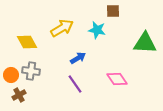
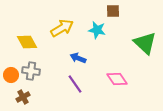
green triangle: rotated 40 degrees clockwise
blue arrow: rotated 126 degrees counterclockwise
brown cross: moved 4 px right, 2 px down
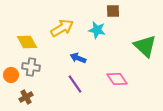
green triangle: moved 3 px down
gray cross: moved 4 px up
brown cross: moved 3 px right
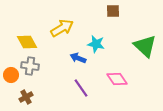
cyan star: moved 1 px left, 14 px down
gray cross: moved 1 px left, 1 px up
purple line: moved 6 px right, 4 px down
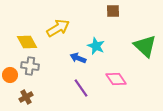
yellow arrow: moved 4 px left
cyan star: moved 2 px down; rotated 12 degrees clockwise
orange circle: moved 1 px left
pink diamond: moved 1 px left
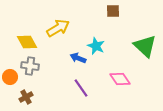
orange circle: moved 2 px down
pink diamond: moved 4 px right
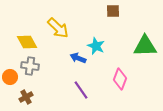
yellow arrow: rotated 75 degrees clockwise
green triangle: rotated 45 degrees counterclockwise
pink diamond: rotated 55 degrees clockwise
purple line: moved 2 px down
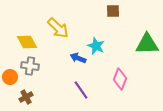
green triangle: moved 2 px right, 2 px up
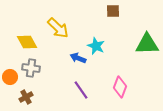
gray cross: moved 1 px right, 2 px down
pink diamond: moved 8 px down
